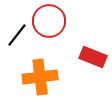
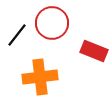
red circle: moved 3 px right, 2 px down
red rectangle: moved 1 px right, 6 px up
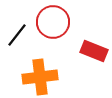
red circle: moved 1 px right, 1 px up
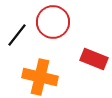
red rectangle: moved 8 px down
orange cross: rotated 20 degrees clockwise
